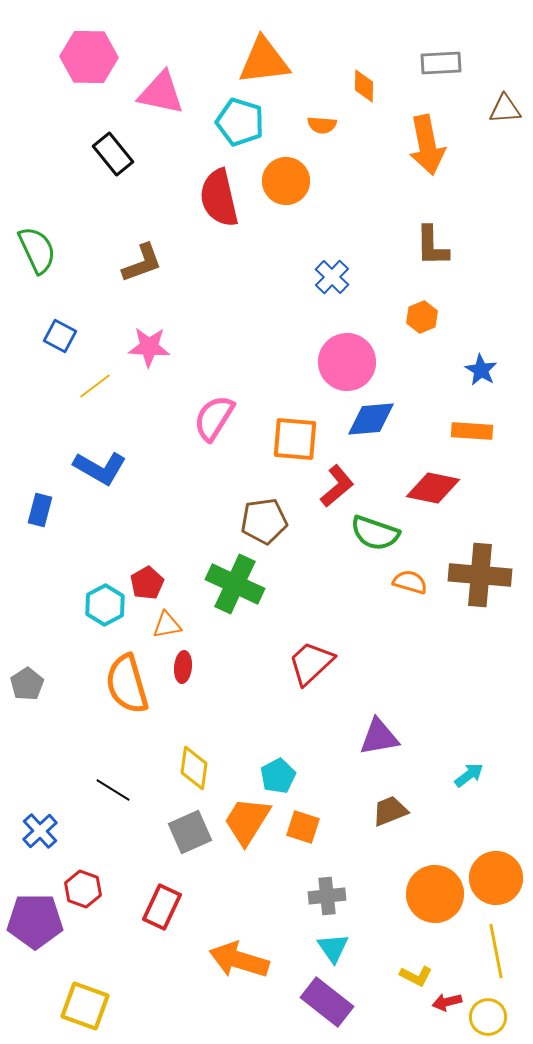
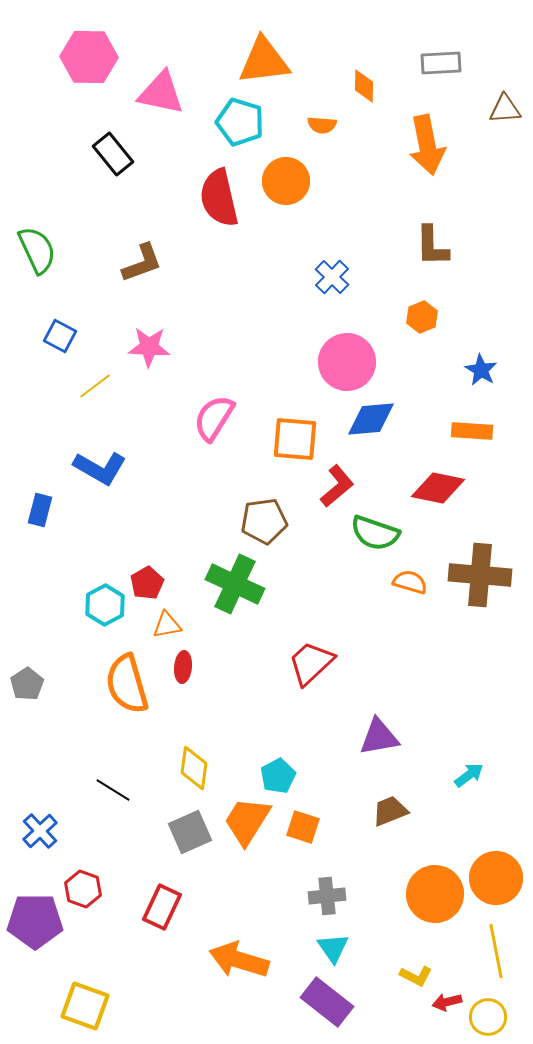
red diamond at (433, 488): moved 5 px right
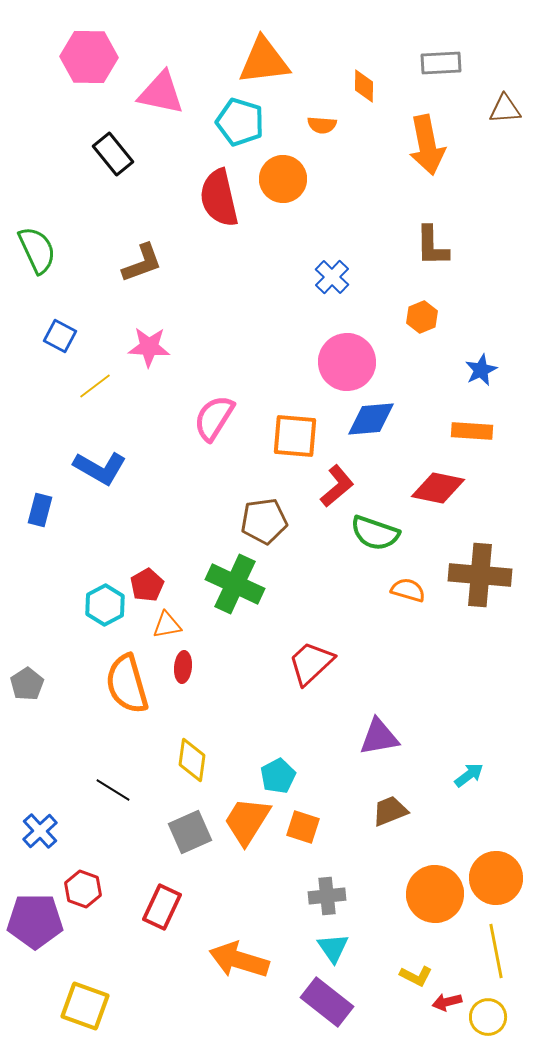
orange circle at (286, 181): moved 3 px left, 2 px up
blue star at (481, 370): rotated 16 degrees clockwise
orange square at (295, 439): moved 3 px up
orange semicircle at (410, 582): moved 2 px left, 8 px down
red pentagon at (147, 583): moved 2 px down
yellow diamond at (194, 768): moved 2 px left, 8 px up
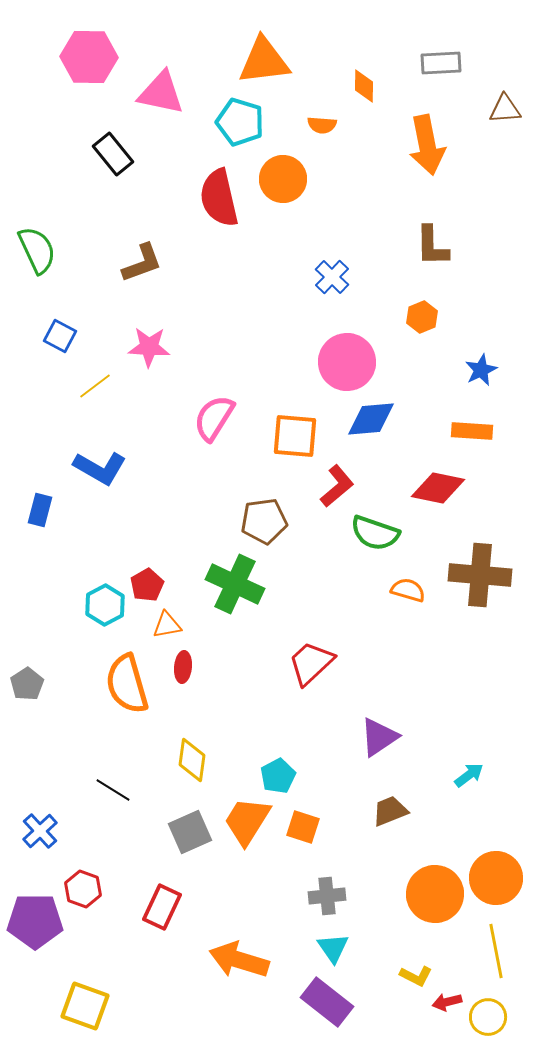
purple triangle at (379, 737): rotated 24 degrees counterclockwise
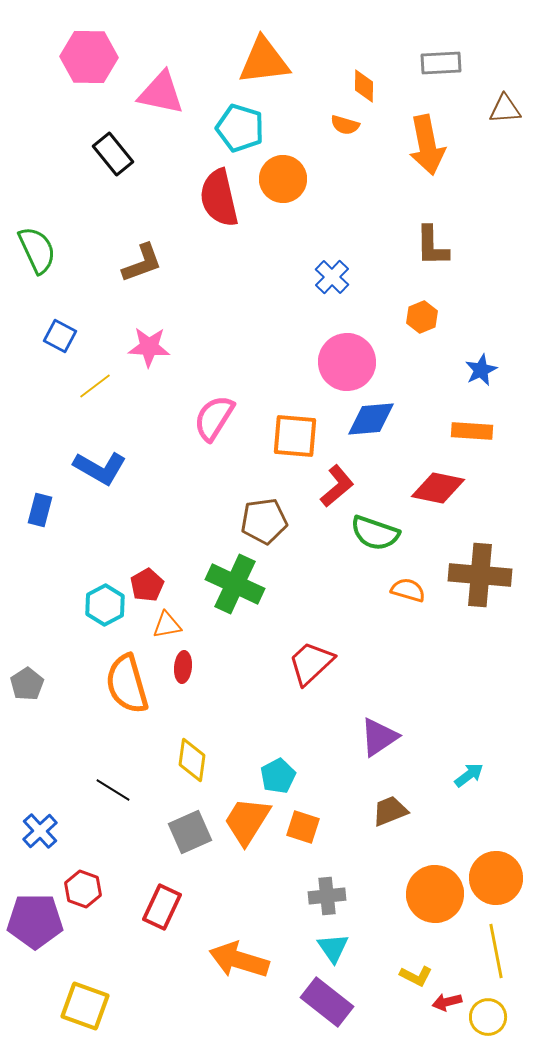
cyan pentagon at (240, 122): moved 6 px down
orange semicircle at (322, 125): moved 23 px right; rotated 12 degrees clockwise
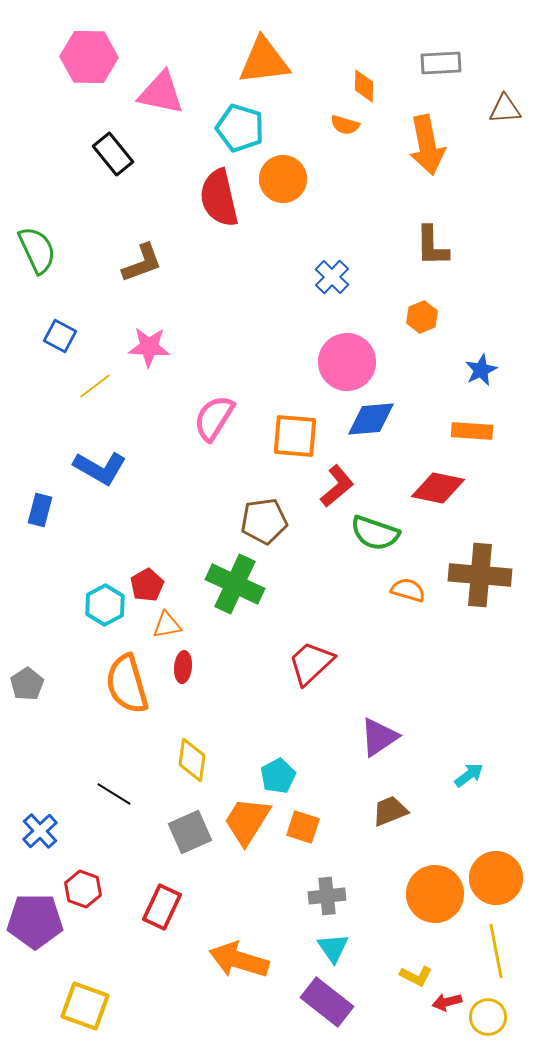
black line at (113, 790): moved 1 px right, 4 px down
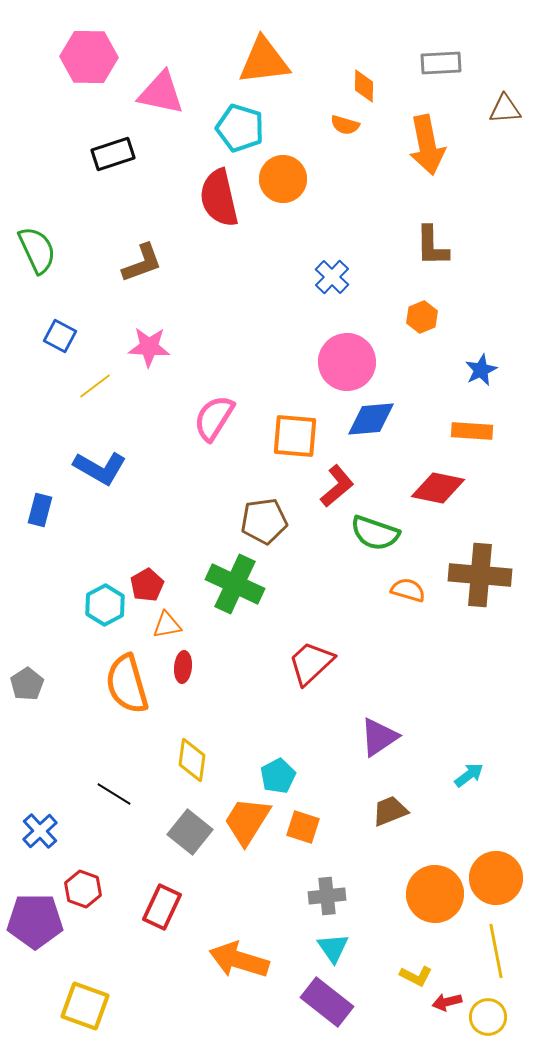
black rectangle at (113, 154): rotated 69 degrees counterclockwise
gray square at (190, 832): rotated 27 degrees counterclockwise
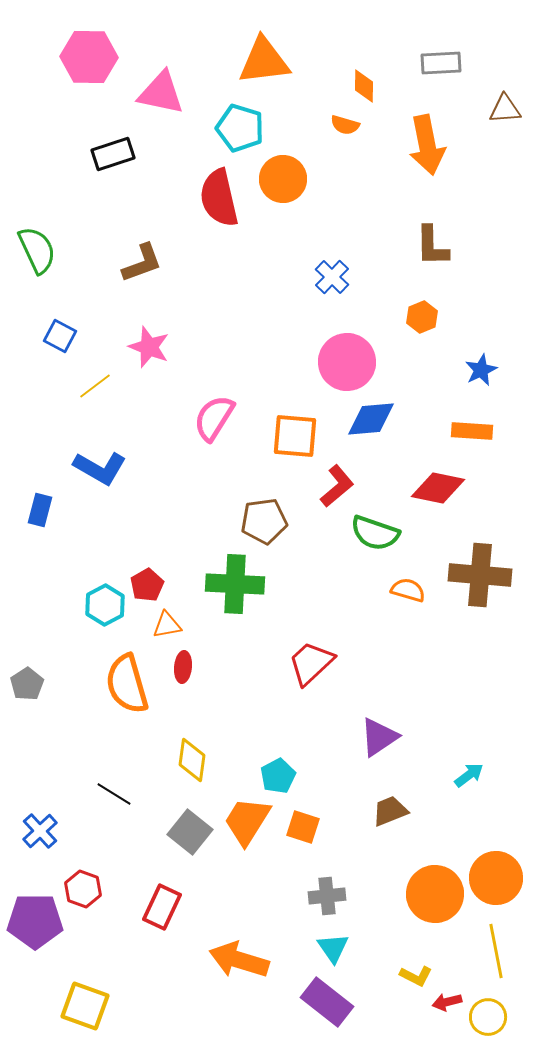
pink star at (149, 347): rotated 18 degrees clockwise
green cross at (235, 584): rotated 22 degrees counterclockwise
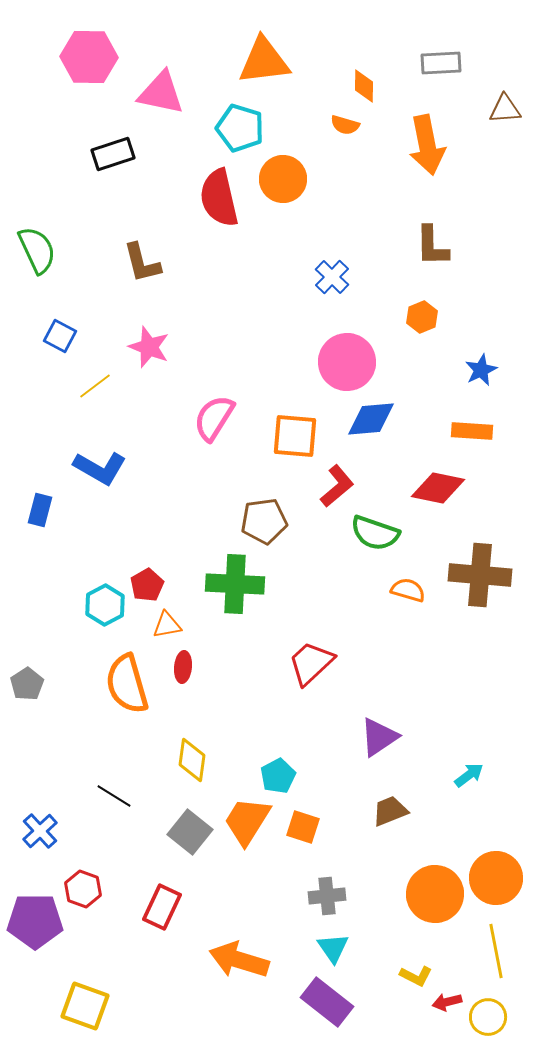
brown L-shape at (142, 263): rotated 96 degrees clockwise
black line at (114, 794): moved 2 px down
